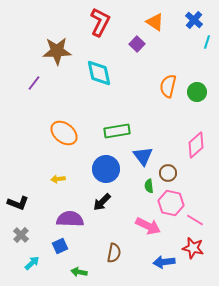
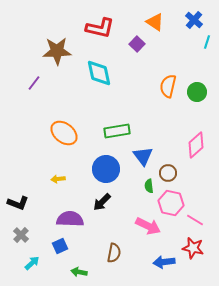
red L-shape: moved 6 px down; rotated 76 degrees clockwise
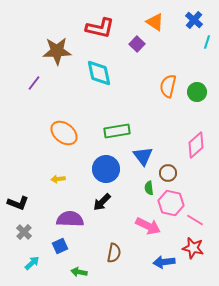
green semicircle: moved 2 px down
gray cross: moved 3 px right, 3 px up
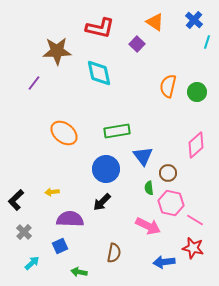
yellow arrow: moved 6 px left, 13 px down
black L-shape: moved 2 px left, 3 px up; rotated 115 degrees clockwise
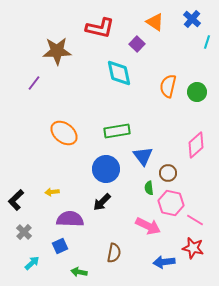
blue cross: moved 2 px left, 1 px up
cyan diamond: moved 20 px right
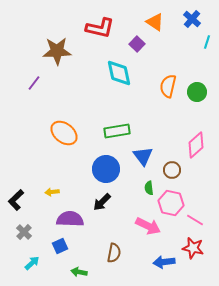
brown circle: moved 4 px right, 3 px up
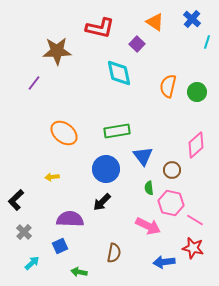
yellow arrow: moved 15 px up
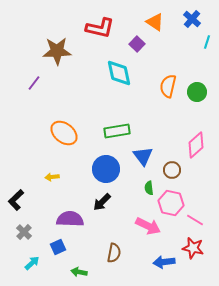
blue square: moved 2 px left, 1 px down
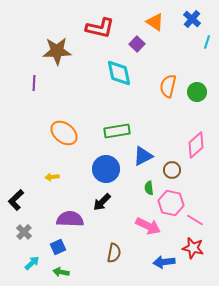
purple line: rotated 35 degrees counterclockwise
blue triangle: rotated 40 degrees clockwise
green arrow: moved 18 px left
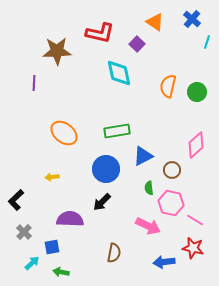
red L-shape: moved 5 px down
blue square: moved 6 px left; rotated 14 degrees clockwise
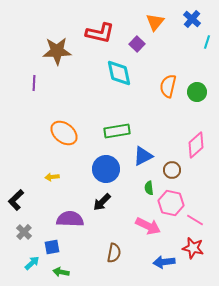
orange triangle: rotated 36 degrees clockwise
